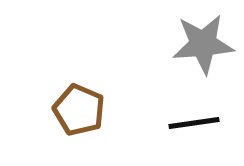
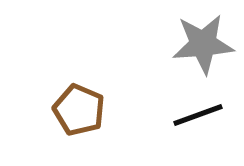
black line: moved 4 px right, 8 px up; rotated 12 degrees counterclockwise
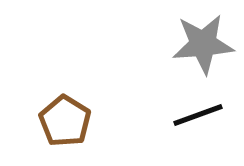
brown pentagon: moved 14 px left, 11 px down; rotated 9 degrees clockwise
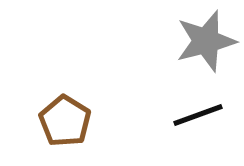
gray star: moved 3 px right, 3 px up; rotated 10 degrees counterclockwise
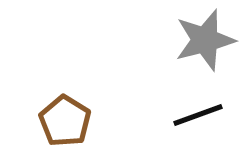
gray star: moved 1 px left, 1 px up
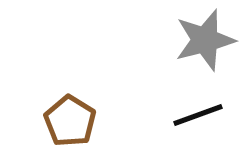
brown pentagon: moved 5 px right
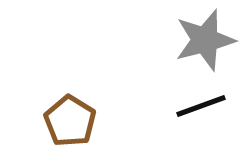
black line: moved 3 px right, 9 px up
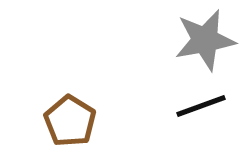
gray star: rotated 4 degrees clockwise
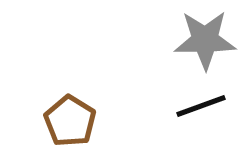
gray star: rotated 10 degrees clockwise
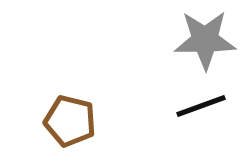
brown pentagon: rotated 18 degrees counterclockwise
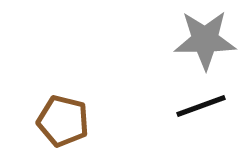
brown pentagon: moved 7 px left
